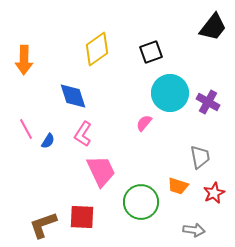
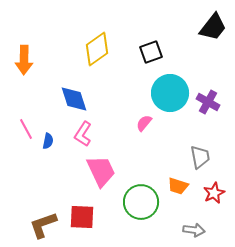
blue diamond: moved 1 px right, 3 px down
blue semicircle: rotated 21 degrees counterclockwise
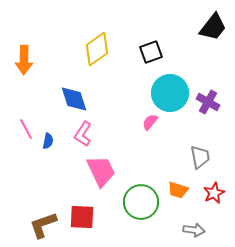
pink semicircle: moved 6 px right, 1 px up
orange trapezoid: moved 4 px down
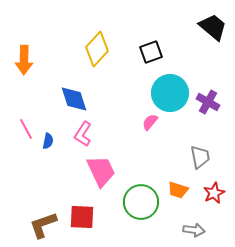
black trapezoid: rotated 88 degrees counterclockwise
yellow diamond: rotated 12 degrees counterclockwise
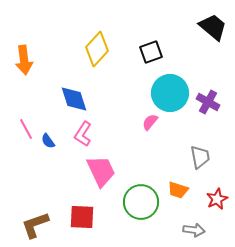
orange arrow: rotated 8 degrees counterclockwise
blue semicircle: rotated 133 degrees clockwise
red star: moved 3 px right, 6 px down
brown L-shape: moved 8 px left
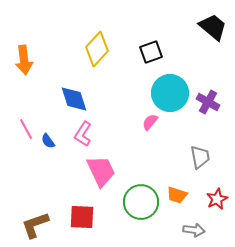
orange trapezoid: moved 1 px left, 5 px down
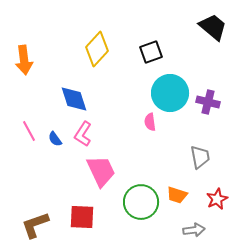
purple cross: rotated 15 degrees counterclockwise
pink semicircle: rotated 48 degrees counterclockwise
pink line: moved 3 px right, 2 px down
blue semicircle: moved 7 px right, 2 px up
gray arrow: rotated 15 degrees counterclockwise
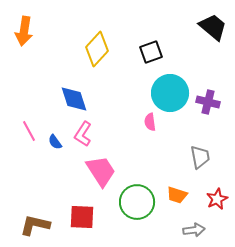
orange arrow: moved 29 px up; rotated 16 degrees clockwise
blue semicircle: moved 3 px down
pink trapezoid: rotated 8 degrees counterclockwise
green circle: moved 4 px left
brown L-shape: rotated 32 degrees clockwise
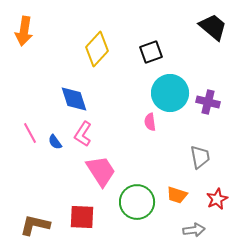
pink line: moved 1 px right, 2 px down
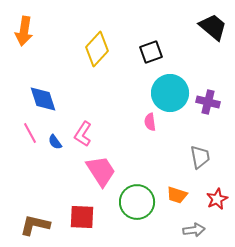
blue diamond: moved 31 px left
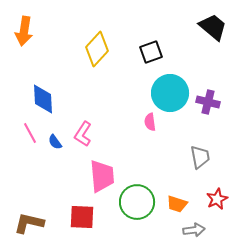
blue diamond: rotated 16 degrees clockwise
pink trapezoid: moved 1 px right, 5 px down; rotated 28 degrees clockwise
orange trapezoid: moved 9 px down
brown L-shape: moved 6 px left, 2 px up
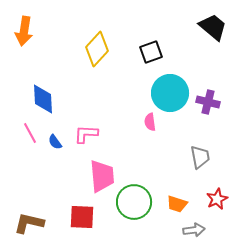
pink L-shape: moved 3 px right; rotated 60 degrees clockwise
green circle: moved 3 px left
